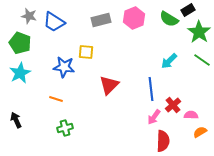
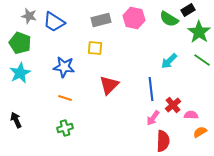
pink hexagon: rotated 25 degrees counterclockwise
yellow square: moved 9 px right, 4 px up
orange line: moved 9 px right, 1 px up
pink arrow: moved 1 px left, 1 px down
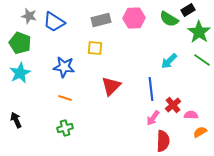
pink hexagon: rotated 15 degrees counterclockwise
red triangle: moved 2 px right, 1 px down
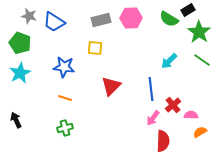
pink hexagon: moved 3 px left
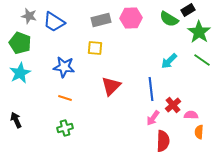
orange semicircle: moved 1 px left; rotated 56 degrees counterclockwise
